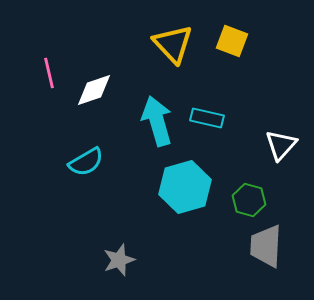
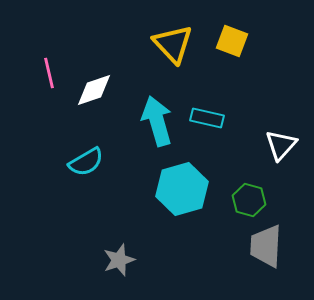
cyan hexagon: moved 3 px left, 2 px down
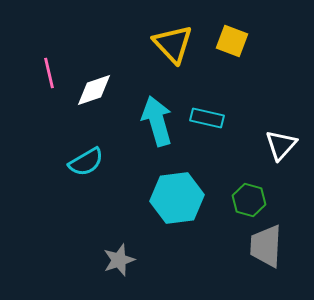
cyan hexagon: moved 5 px left, 9 px down; rotated 9 degrees clockwise
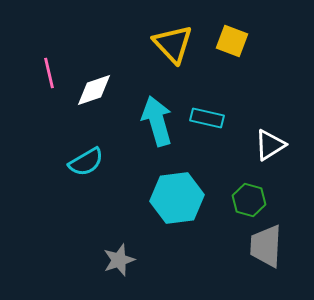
white triangle: moved 11 px left; rotated 16 degrees clockwise
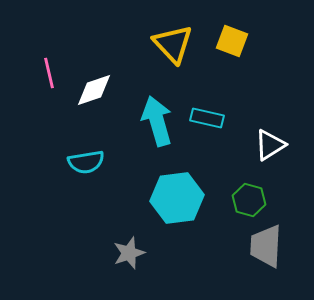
cyan semicircle: rotated 21 degrees clockwise
gray star: moved 10 px right, 7 px up
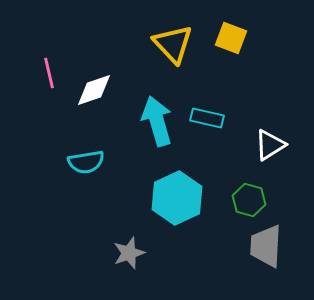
yellow square: moved 1 px left, 3 px up
cyan hexagon: rotated 18 degrees counterclockwise
